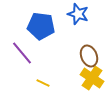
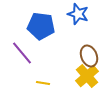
yellow cross: moved 5 px left, 2 px up; rotated 15 degrees clockwise
yellow line: rotated 16 degrees counterclockwise
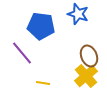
yellow cross: moved 1 px left
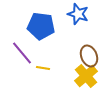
yellow line: moved 15 px up
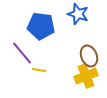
yellow line: moved 4 px left, 2 px down
yellow cross: rotated 20 degrees clockwise
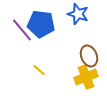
blue pentagon: moved 2 px up
purple line: moved 23 px up
yellow line: rotated 32 degrees clockwise
yellow cross: moved 1 px down
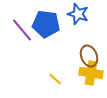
blue pentagon: moved 5 px right
yellow line: moved 16 px right, 9 px down
yellow cross: moved 5 px right, 4 px up; rotated 30 degrees clockwise
